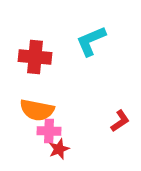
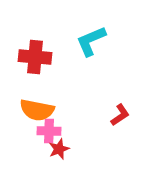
red L-shape: moved 6 px up
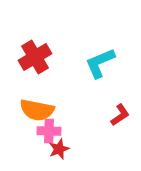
cyan L-shape: moved 9 px right, 22 px down
red cross: rotated 36 degrees counterclockwise
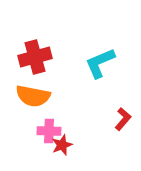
red cross: rotated 16 degrees clockwise
orange semicircle: moved 4 px left, 14 px up
red L-shape: moved 3 px right, 4 px down; rotated 15 degrees counterclockwise
red star: moved 3 px right, 4 px up
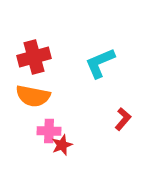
red cross: moved 1 px left
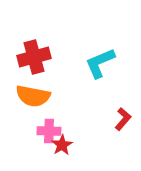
red star: rotated 10 degrees counterclockwise
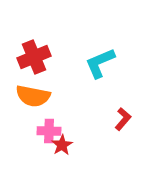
red cross: rotated 8 degrees counterclockwise
